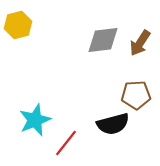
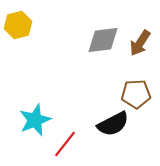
brown pentagon: moved 1 px up
black semicircle: rotated 12 degrees counterclockwise
red line: moved 1 px left, 1 px down
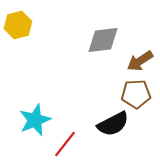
brown arrow: moved 18 px down; rotated 24 degrees clockwise
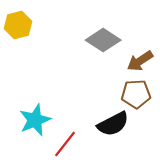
gray diamond: rotated 40 degrees clockwise
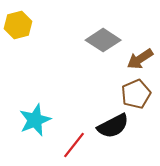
brown arrow: moved 2 px up
brown pentagon: rotated 20 degrees counterclockwise
black semicircle: moved 2 px down
red line: moved 9 px right, 1 px down
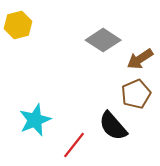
black semicircle: rotated 76 degrees clockwise
